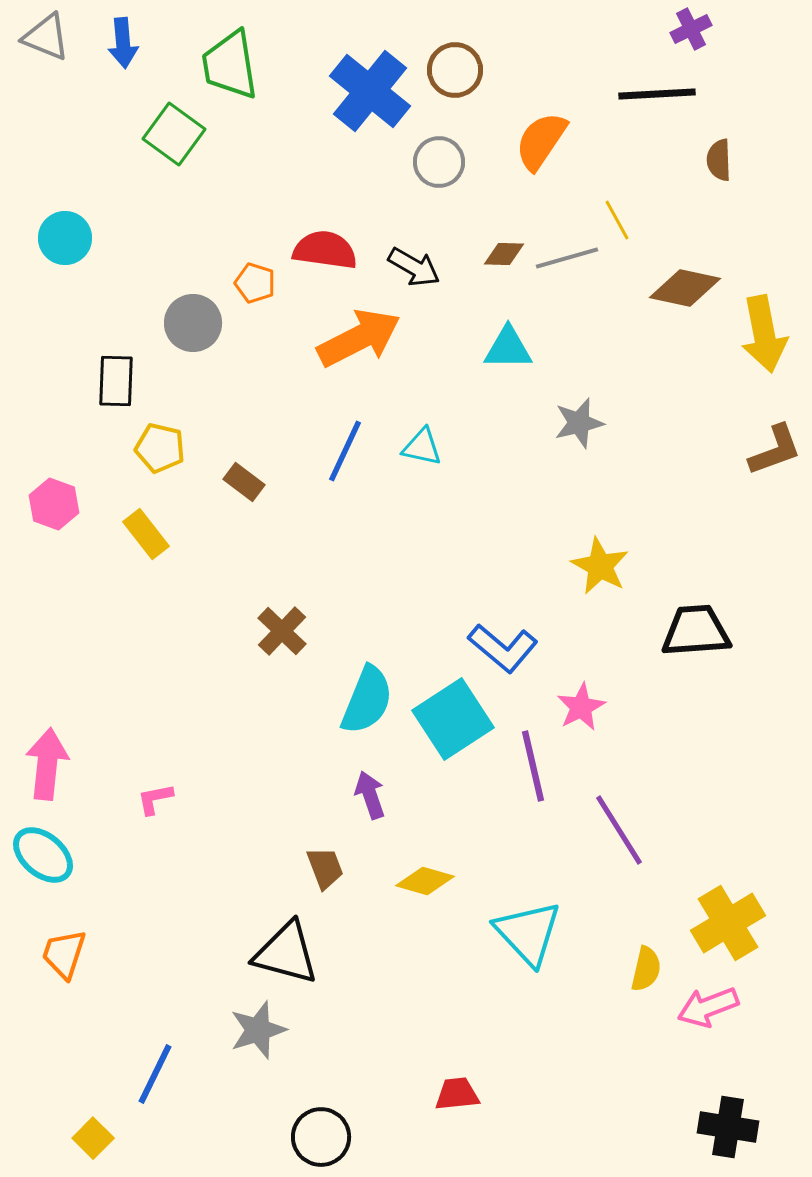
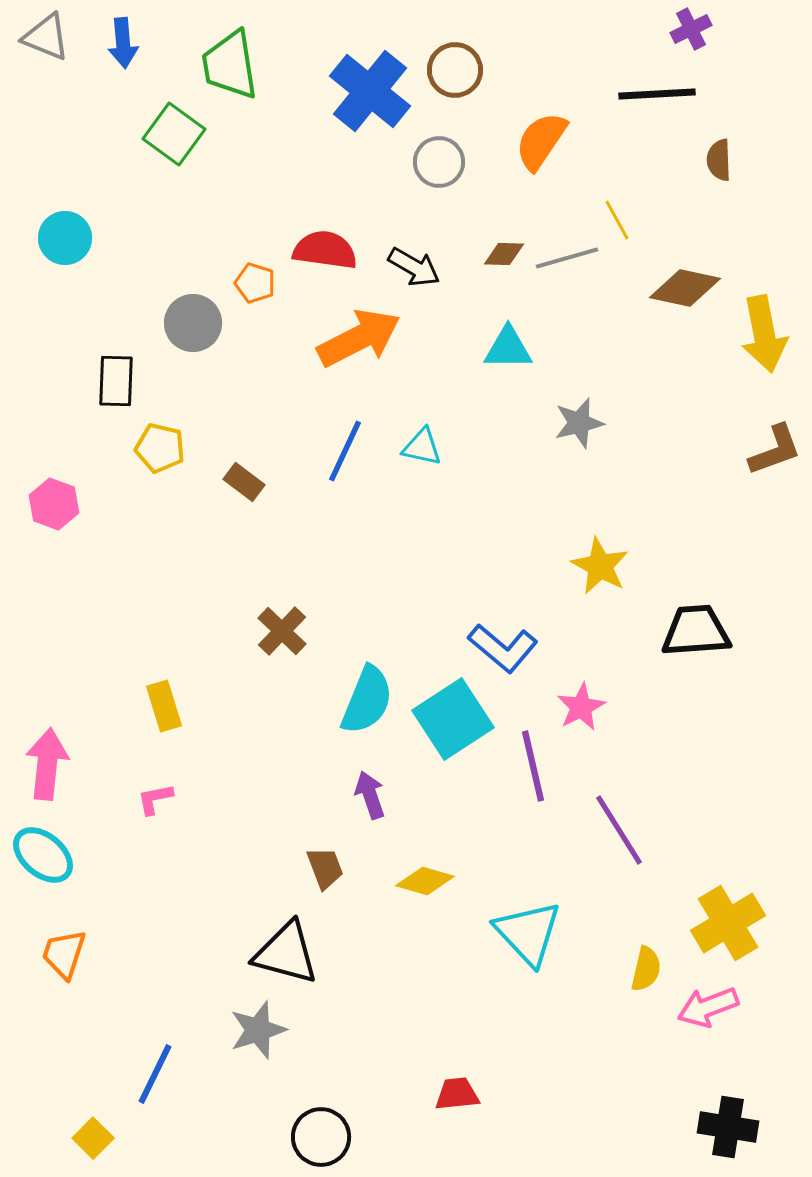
yellow rectangle at (146, 534): moved 18 px right, 172 px down; rotated 21 degrees clockwise
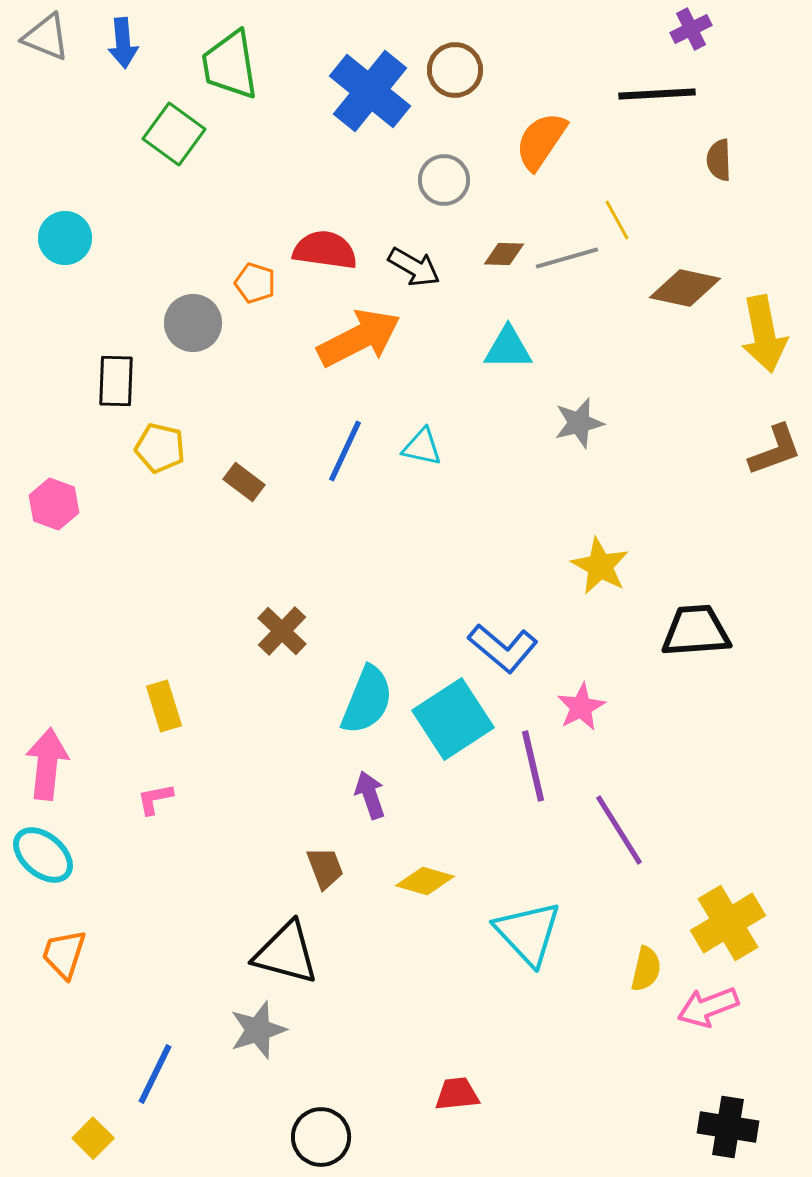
gray circle at (439, 162): moved 5 px right, 18 px down
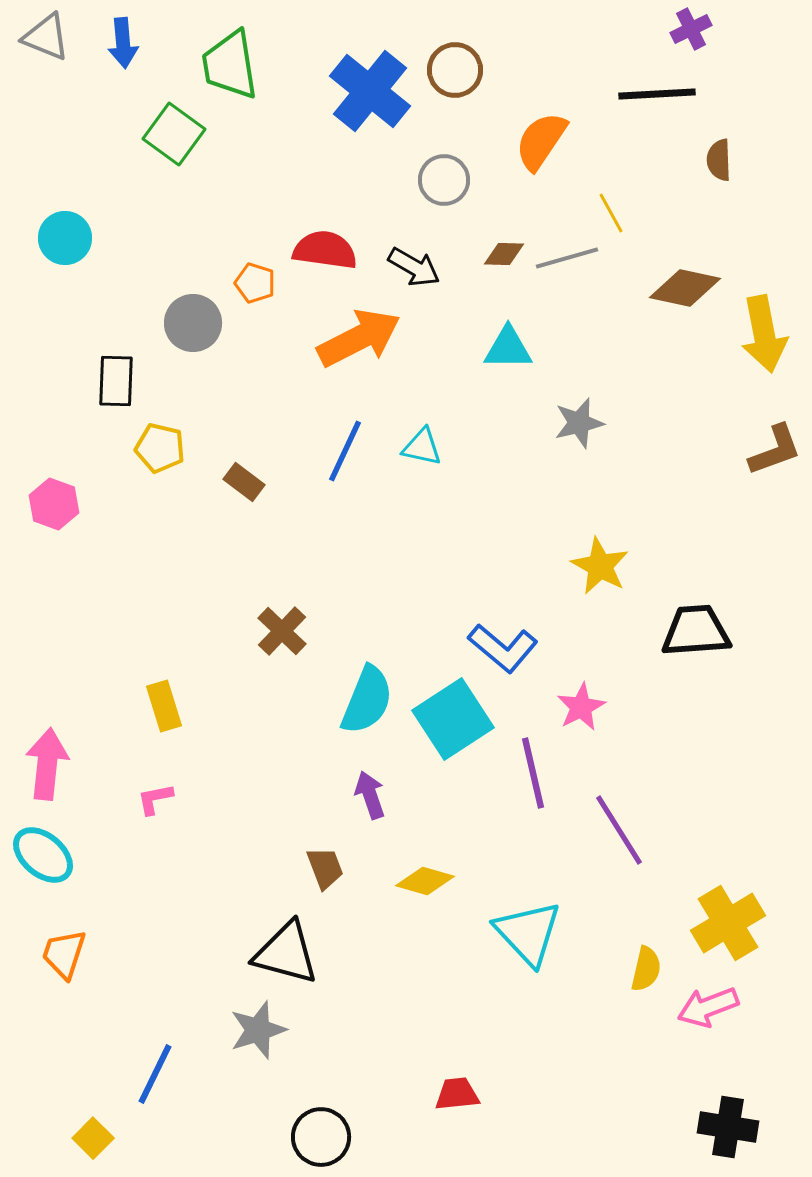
yellow line at (617, 220): moved 6 px left, 7 px up
purple line at (533, 766): moved 7 px down
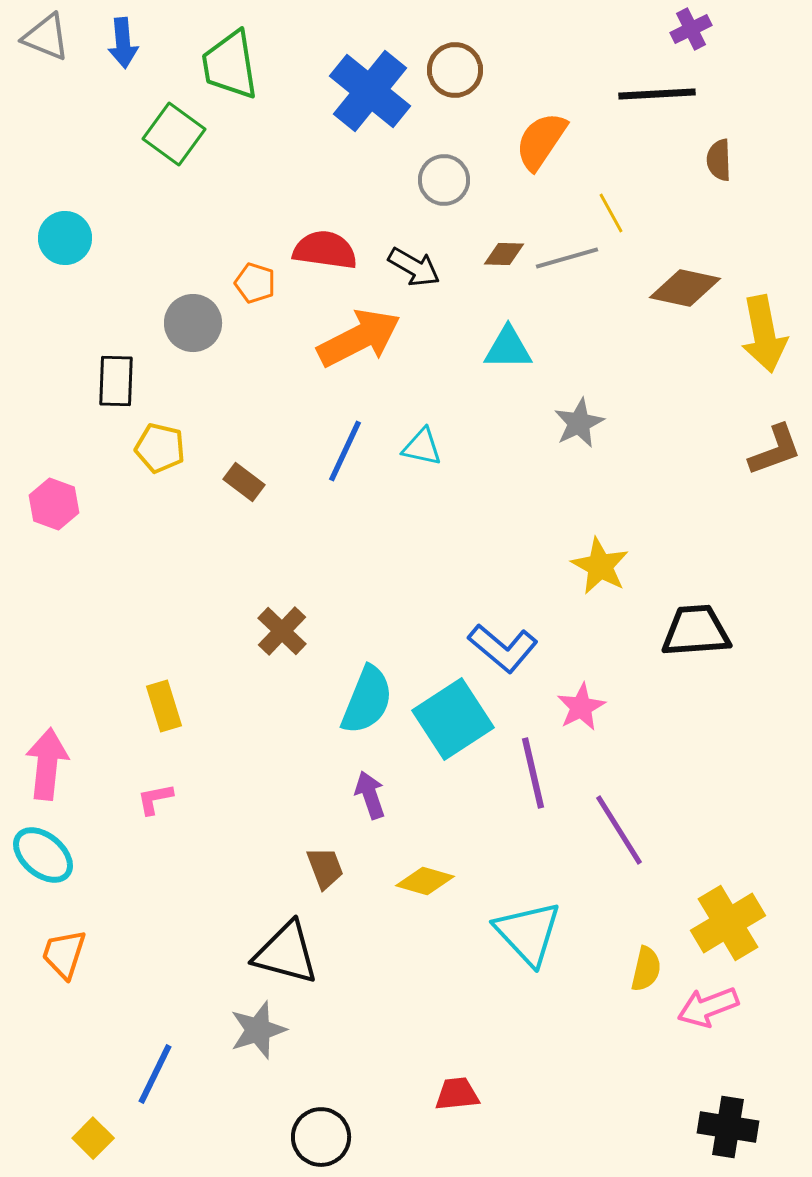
gray star at (579, 423): rotated 12 degrees counterclockwise
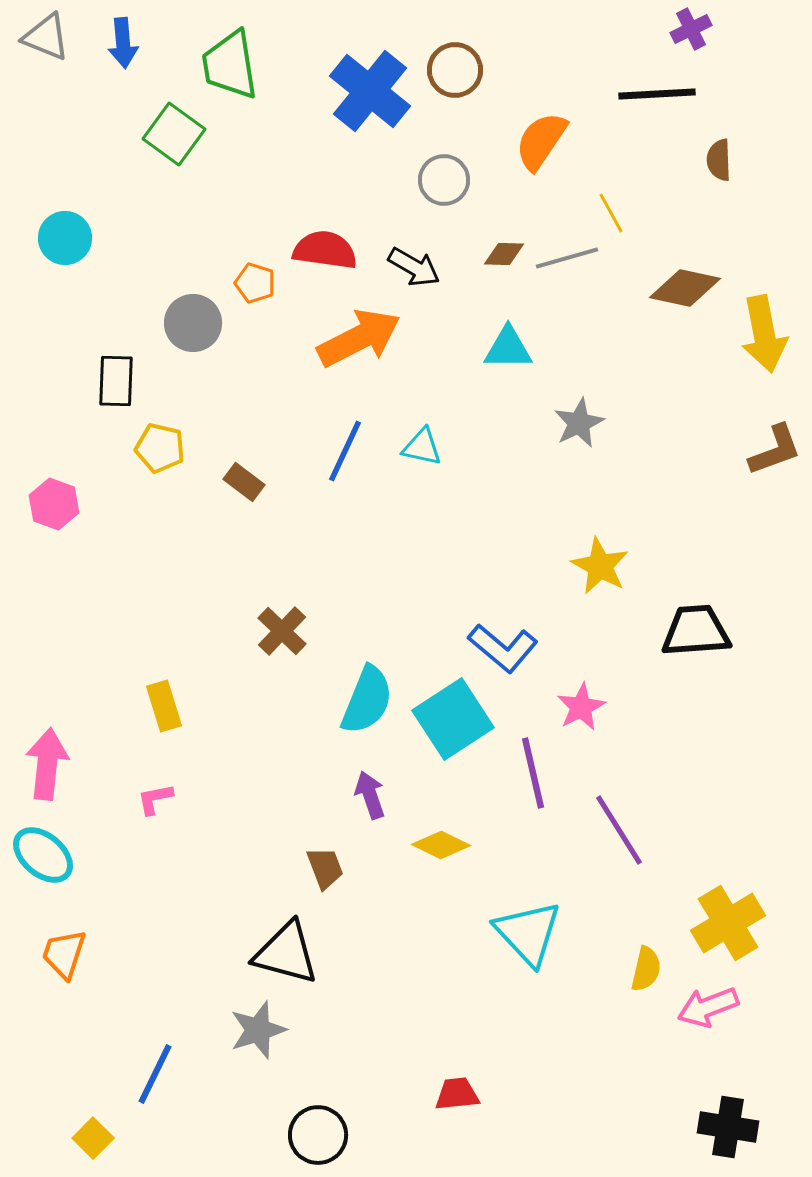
yellow diamond at (425, 881): moved 16 px right, 36 px up; rotated 10 degrees clockwise
black circle at (321, 1137): moved 3 px left, 2 px up
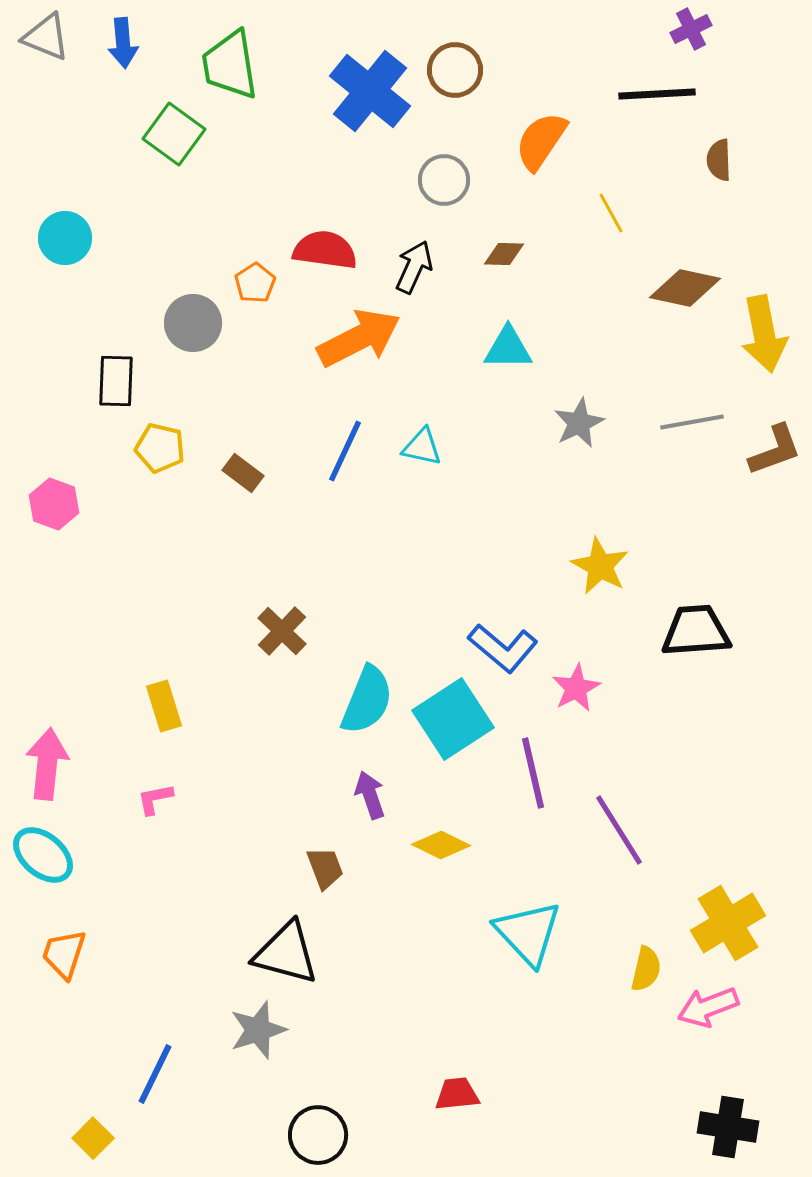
gray line at (567, 258): moved 125 px right, 164 px down; rotated 6 degrees clockwise
black arrow at (414, 267): rotated 96 degrees counterclockwise
orange pentagon at (255, 283): rotated 21 degrees clockwise
brown rectangle at (244, 482): moved 1 px left, 9 px up
pink star at (581, 707): moved 5 px left, 19 px up
